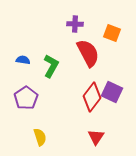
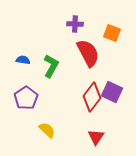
yellow semicircle: moved 7 px right, 7 px up; rotated 30 degrees counterclockwise
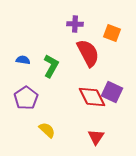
red diamond: rotated 64 degrees counterclockwise
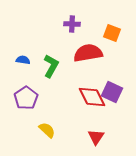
purple cross: moved 3 px left
red semicircle: rotated 72 degrees counterclockwise
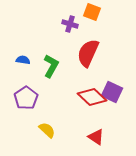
purple cross: moved 2 px left; rotated 14 degrees clockwise
orange square: moved 20 px left, 21 px up
red semicircle: rotated 56 degrees counterclockwise
red diamond: rotated 20 degrees counterclockwise
red triangle: rotated 30 degrees counterclockwise
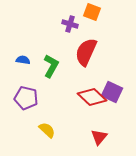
red semicircle: moved 2 px left, 1 px up
purple pentagon: rotated 25 degrees counterclockwise
red triangle: moved 3 px right; rotated 36 degrees clockwise
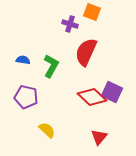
purple pentagon: moved 1 px up
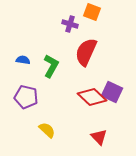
red triangle: rotated 24 degrees counterclockwise
